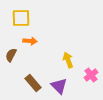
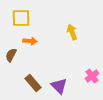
yellow arrow: moved 4 px right, 28 px up
pink cross: moved 1 px right, 1 px down
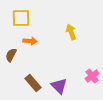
yellow arrow: moved 1 px left
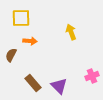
pink cross: rotated 16 degrees clockwise
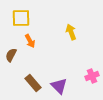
orange arrow: rotated 56 degrees clockwise
